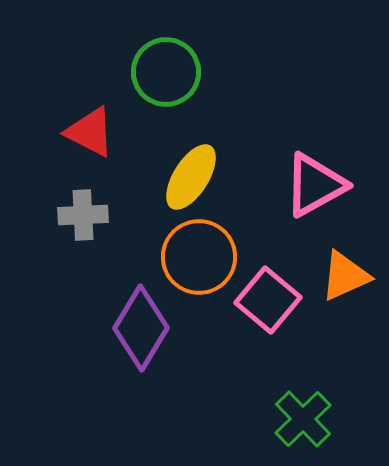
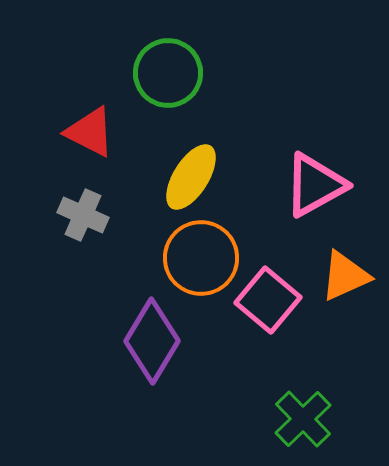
green circle: moved 2 px right, 1 px down
gray cross: rotated 27 degrees clockwise
orange circle: moved 2 px right, 1 px down
purple diamond: moved 11 px right, 13 px down
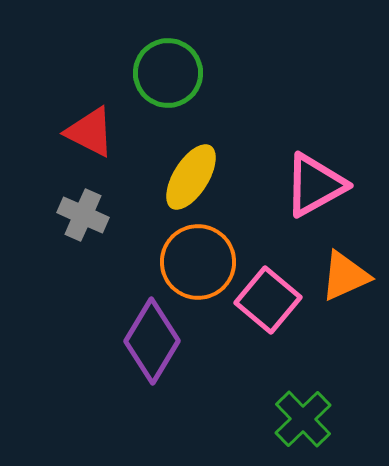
orange circle: moved 3 px left, 4 px down
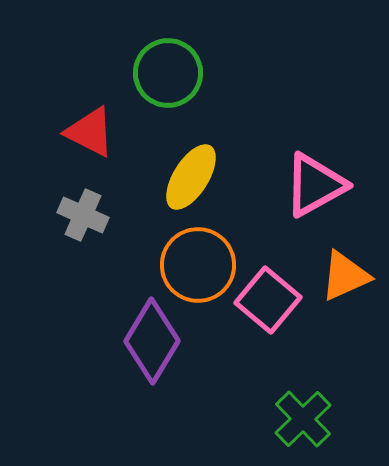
orange circle: moved 3 px down
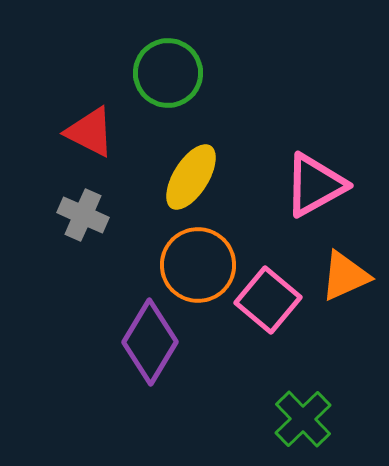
purple diamond: moved 2 px left, 1 px down
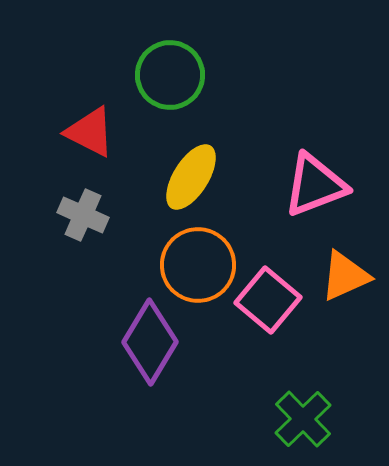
green circle: moved 2 px right, 2 px down
pink triangle: rotated 8 degrees clockwise
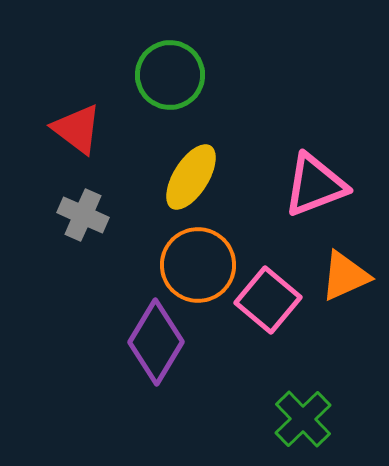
red triangle: moved 13 px left, 3 px up; rotated 10 degrees clockwise
purple diamond: moved 6 px right
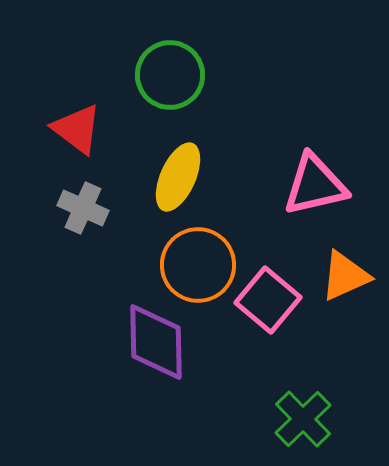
yellow ellipse: moved 13 px left; rotated 8 degrees counterclockwise
pink triangle: rotated 8 degrees clockwise
gray cross: moved 7 px up
purple diamond: rotated 32 degrees counterclockwise
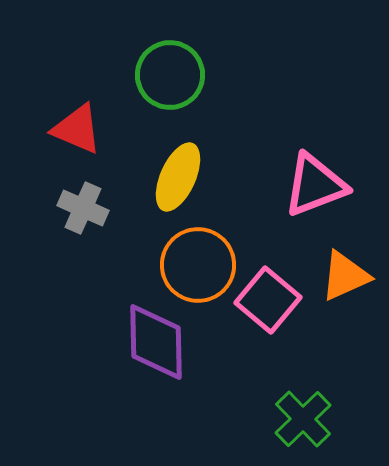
red triangle: rotated 14 degrees counterclockwise
pink triangle: rotated 8 degrees counterclockwise
